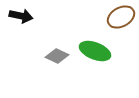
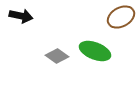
gray diamond: rotated 10 degrees clockwise
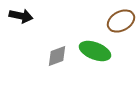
brown ellipse: moved 4 px down
gray diamond: rotated 55 degrees counterclockwise
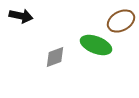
green ellipse: moved 1 px right, 6 px up
gray diamond: moved 2 px left, 1 px down
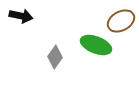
gray diamond: rotated 35 degrees counterclockwise
